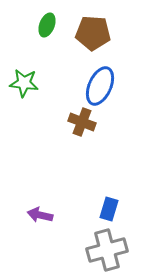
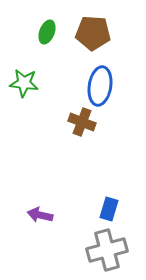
green ellipse: moved 7 px down
blue ellipse: rotated 15 degrees counterclockwise
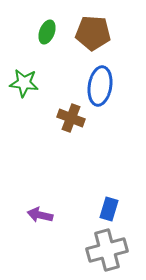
brown cross: moved 11 px left, 4 px up
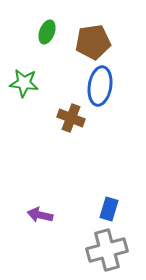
brown pentagon: moved 9 px down; rotated 12 degrees counterclockwise
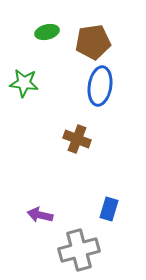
green ellipse: rotated 55 degrees clockwise
brown cross: moved 6 px right, 21 px down
gray cross: moved 28 px left
